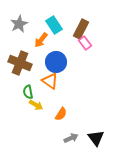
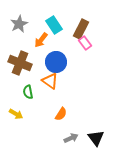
yellow arrow: moved 20 px left, 9 px down
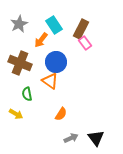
green semicircle: moved 1 px left, 2 px down
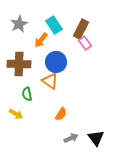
brown cross: moved 1 px left, 1 px down; rotated 20 degrees counterclockwise
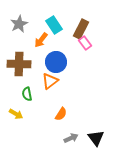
orange triangle: rotated 48 degrees clockwise
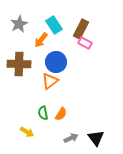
pink rectangle: rotated 24 degrees counterclockwise
green semicircle: moved 16 px right, 19 px down
yellow arrow: moved 11 px right, 18 px down
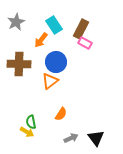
gray star: moved 3 px left, 2 px up
green semicircle: moved 12 px left, 9 px down
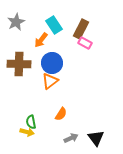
blue circle: moved 4 px left, 1 px down
yellow arrow: rotated 16 degrees counterclockwise
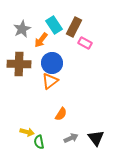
gray star: moved 6 px right, 7 px down
brown rectangle: moved 7 px left, 2 px up
green semicircle: moved 8 px right, 20 px down
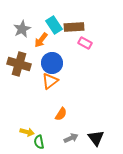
brown rectangle: rotated 60 degrees clockwise
brown cross: rotated 15 degrees clockwise
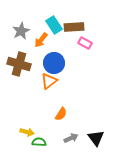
gray star: moved 1 px left, 2 px down
blue circle: moved 2 px right
orange triangle: moved 1 px left
green semicircle: rotated 104 degrees clockwise
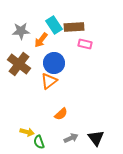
gray star: rotated 24 degrees clockwise
pink rectangle: moved 1 px down; rotated 16 degrees counterclockwise
brown cross: rotated 20 degrees clockwise
orange semicircle: rotated 16 degrees clockwise
green semicircle: rotated 112 degrees counterclockwise
